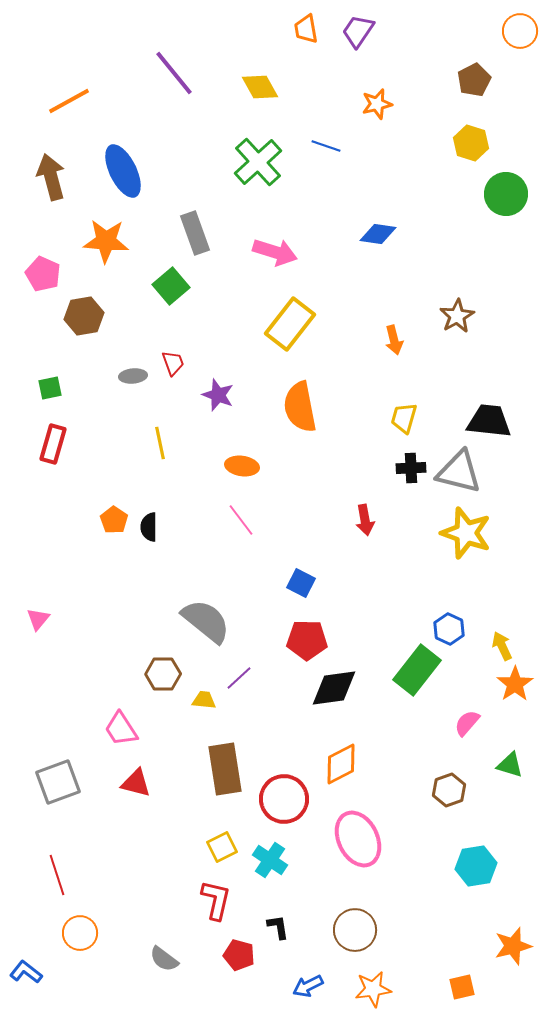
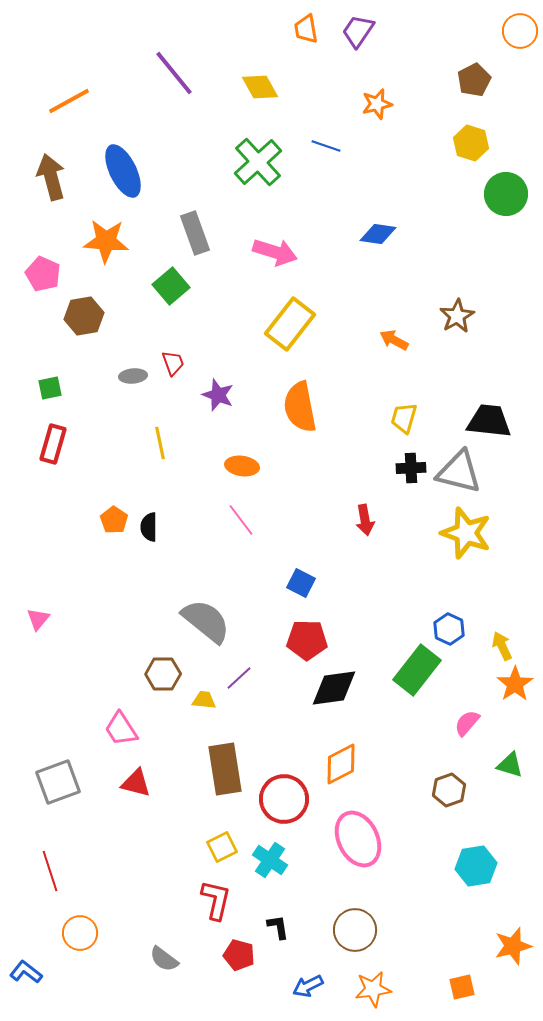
orange arrow at (394, 340): rotated 132 degrees clockwise
red line at (57, 875): moved 7 px left, 4 px up
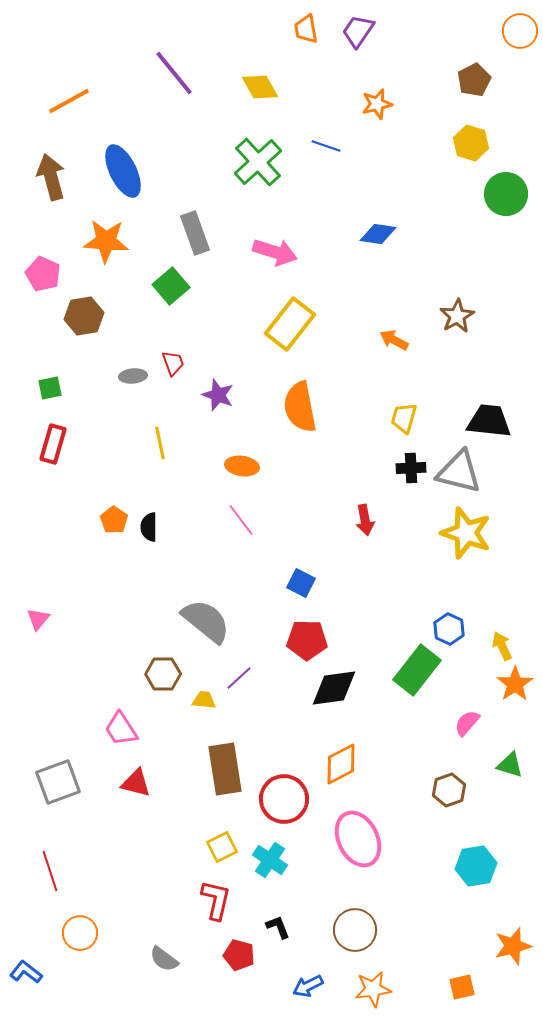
black L-shape at (278, 927): rotated 12 degrees counterclockwise
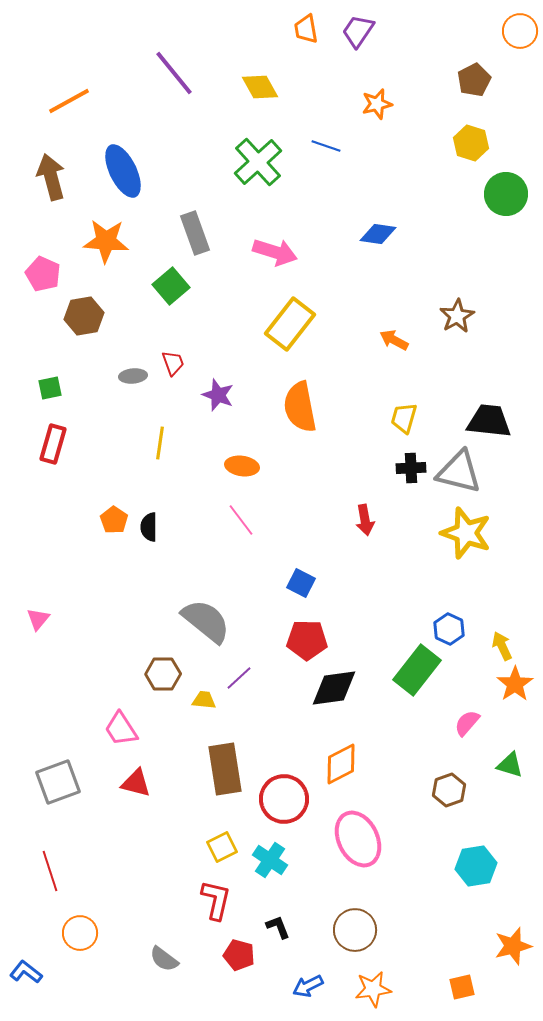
yellow line at (160, 443): rotated 20 degrees clockwise
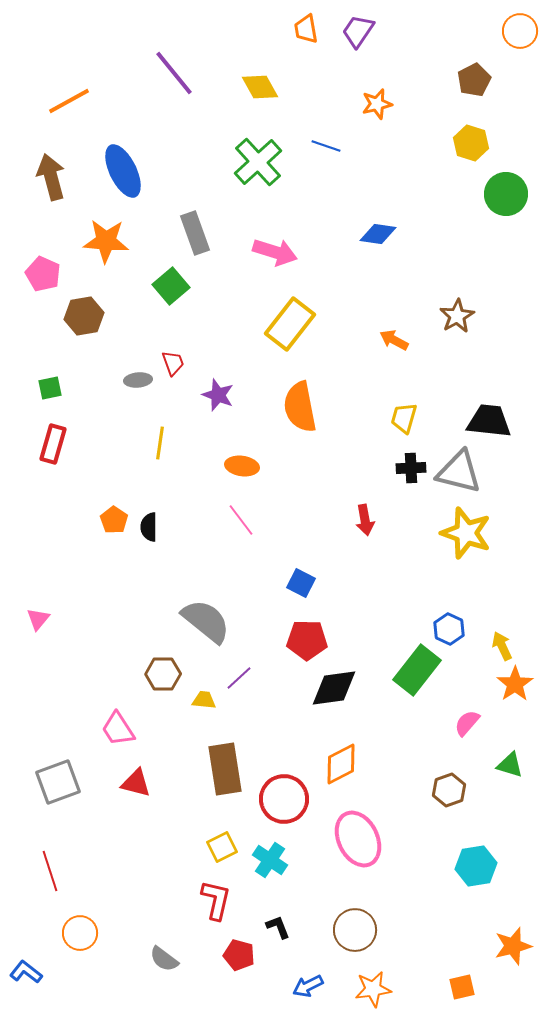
gray ellipse at (133, 376): moved 5 px right, 4 px down
pink trapezoid at (121, 729): moved 3 px left
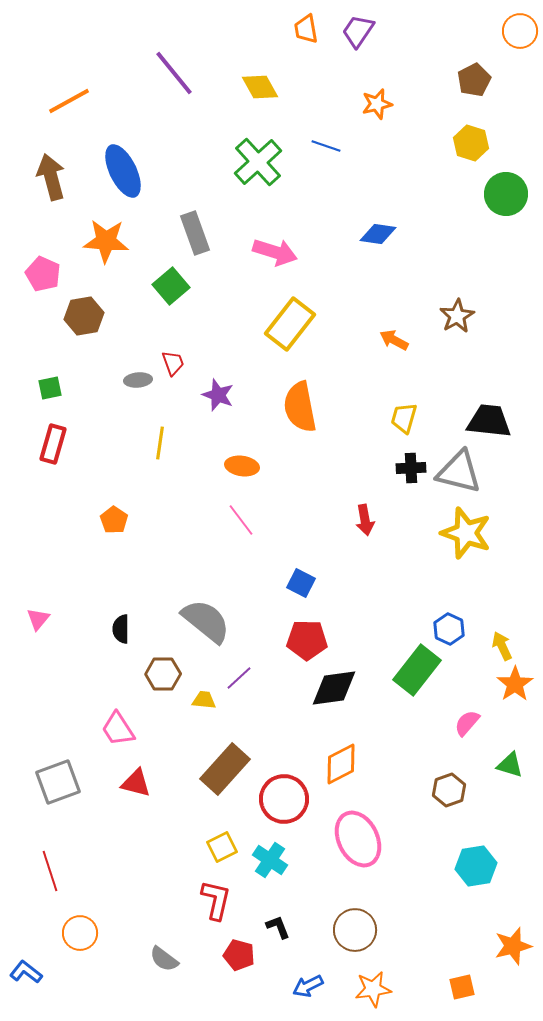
black semicircle at (149, 527): moved 28 px left, 102 px down
brown rectangle at (225, 769): rotated 51 degrees clockwise
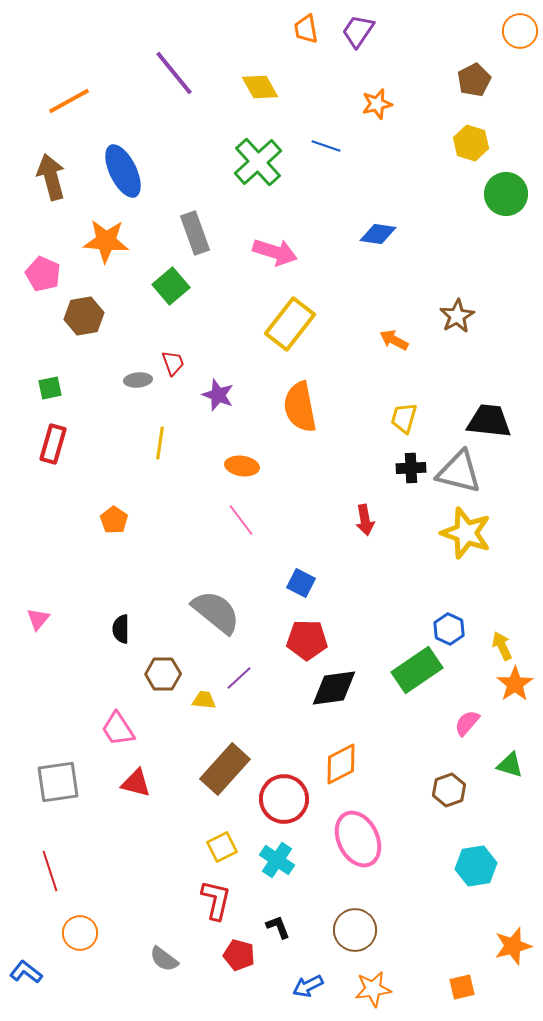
gray semicircle at (206, 621): moved 10 px right, 9 px up
green rectangle at (417, 670): rotated 18 degrees clockwise
gray square at (58, 782): rotated 12 degrees clockwise
cyan cross at (270, 860): moved 7 px right
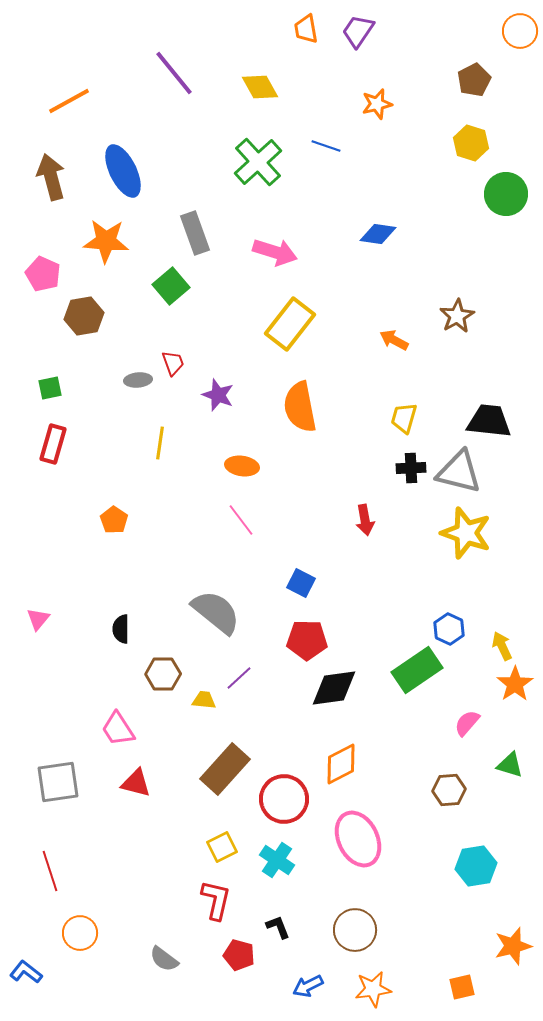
brown hexagon at (449, 790): rotated 16 degrees clockwise
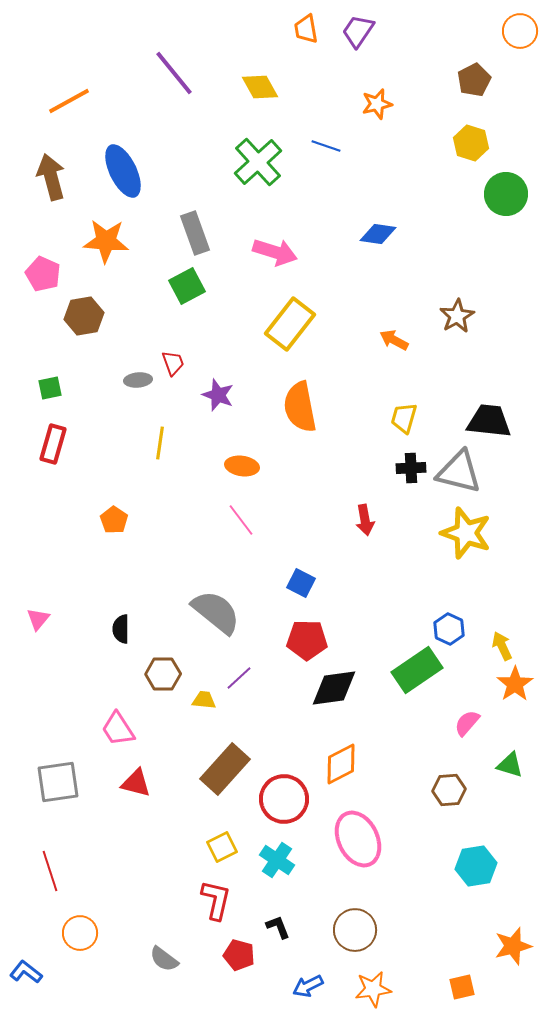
green square at (171, 286): moved 16 px right; rotated 12 degrees clockwise
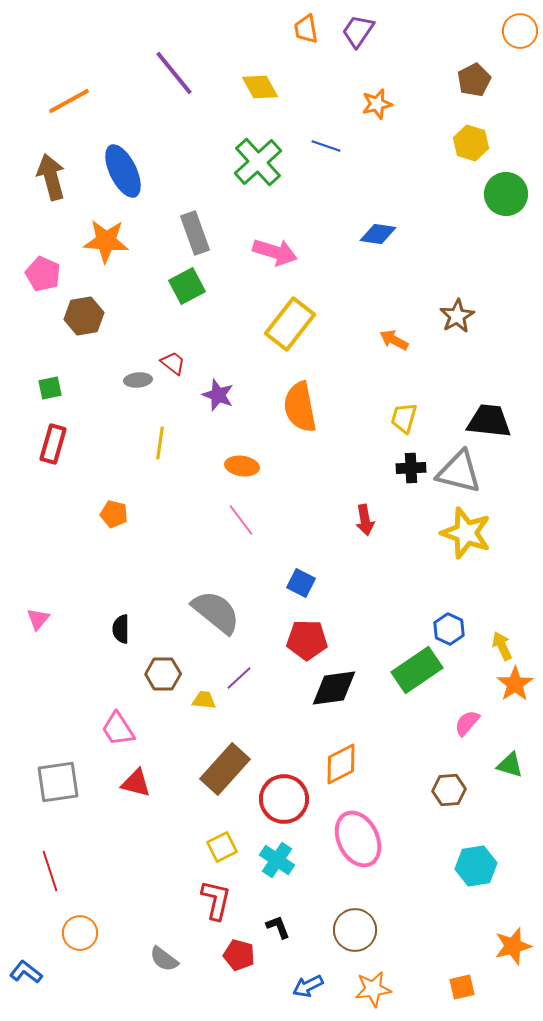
red trapezoid at (173, 363): rotated 32 degrees counterclockwise
orange pentagon at (114, 520): moved 6 px up; rotated 20 degrees counterclockwise
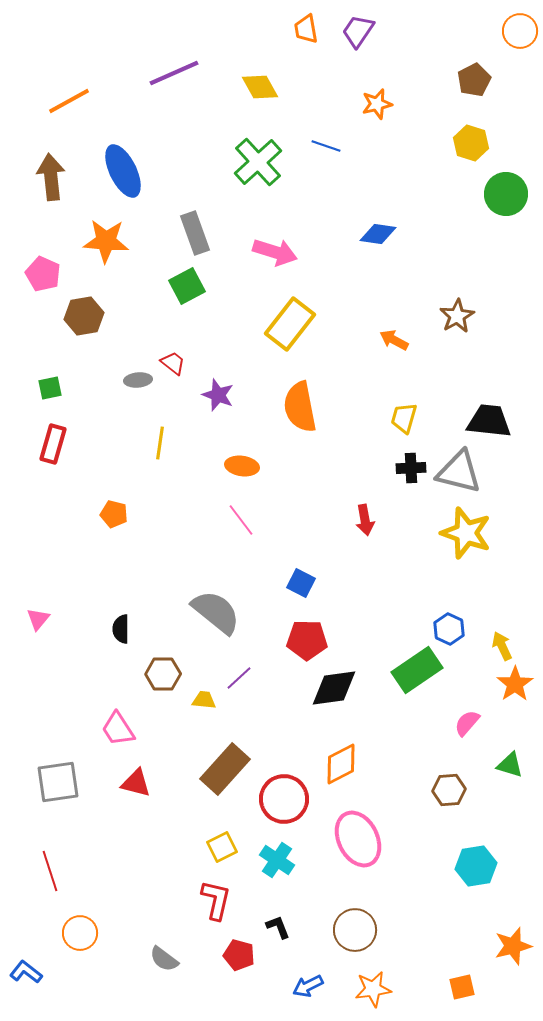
purple line at (174, 73): rotated 75 degrees counterclockwise
brown arrow at (51, 177): rotated 9 degrees clockwise
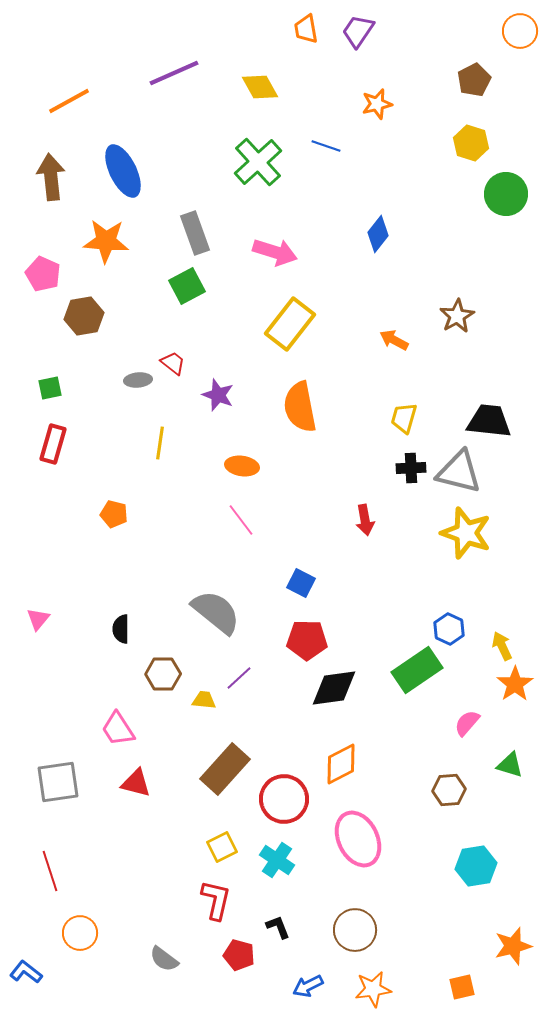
blue diamond at (378, 234): rotated 60 degrees counterclockwise
